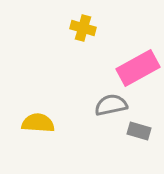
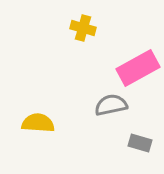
gray rectangle: moved 1 px right, 12 px down
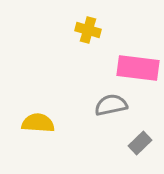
yellow cross: moved 5 px right, 2 px down
pink rectangle: rotated 36 degrees clockwise
gray rectangle: rotated 60 degrees counterclockwise
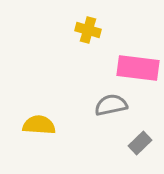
yellow semicircle: moved 1 px right, 2 px down
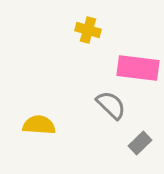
gray semicircle: rotated 56 degrees clockwise
